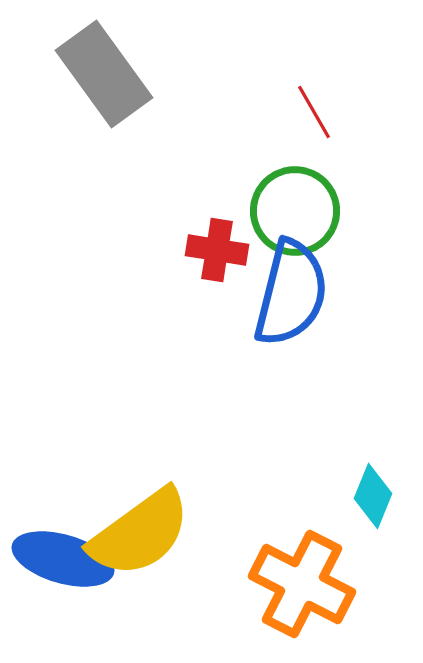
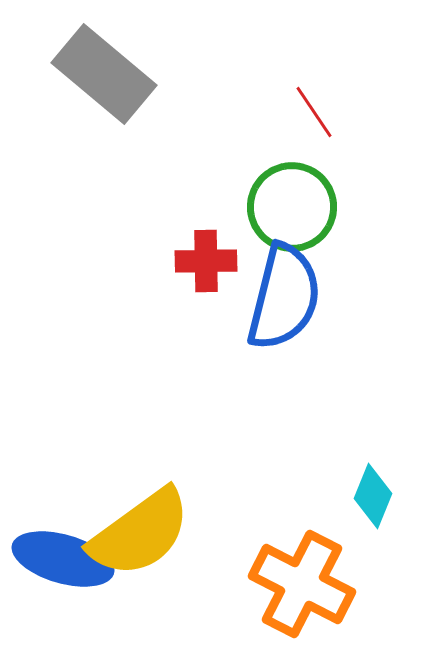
gray rectangle: rotated 14 degrees counterclockwise
red line: rotated 4 degrees counterclockwise
green circle: moved 3 px left, 4 px up
red cross: moved 11 px left, 11 px down; rotated 10 degrees counterclockwise
blue semicircle: moved 7 px left, 4 px down
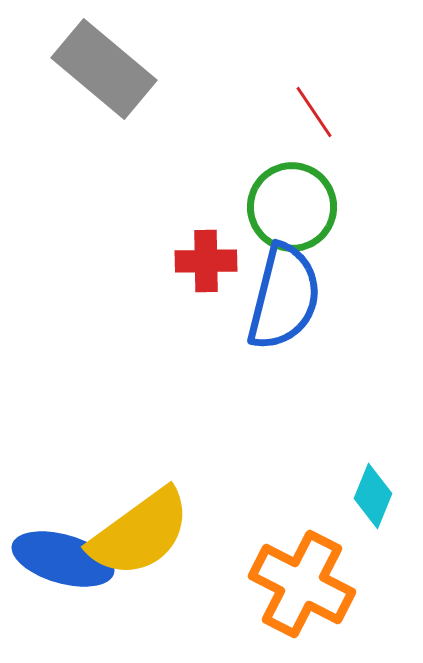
gray rectangle: moved 5 px up
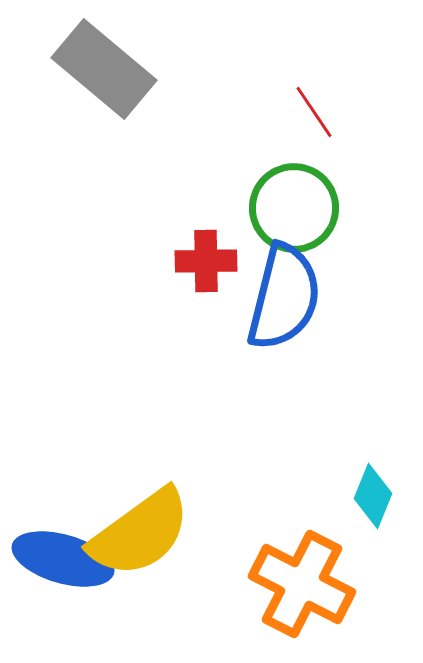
green circle: moved 2 px right, 1 px down
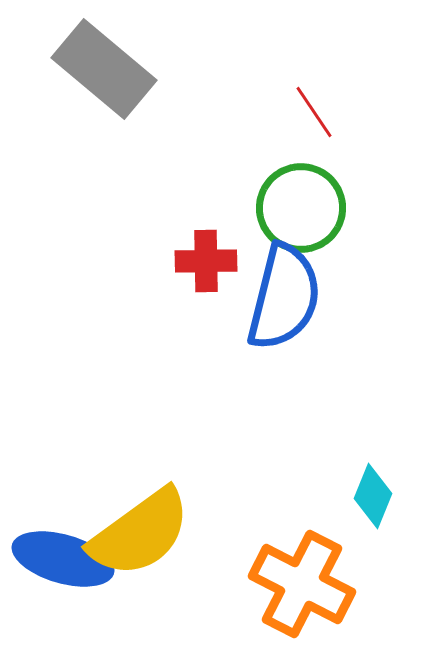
green circle: moved 7 px right
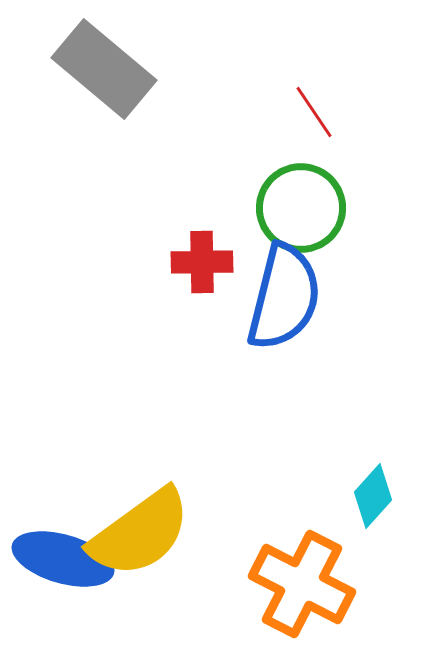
red cross: moved 4 px left, 1 px down
cyan diamond: rotated 20 degrees clockwise
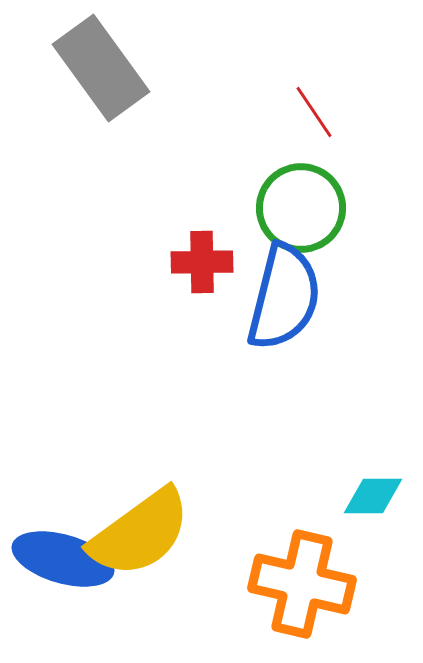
gray rectangle: moved 3 px left, 1 px up; rotated 14 degrees clockwise
cyan diamond: rotated 48 degrees clockwise
orange cross: rotated 14 degrees counterclockwise
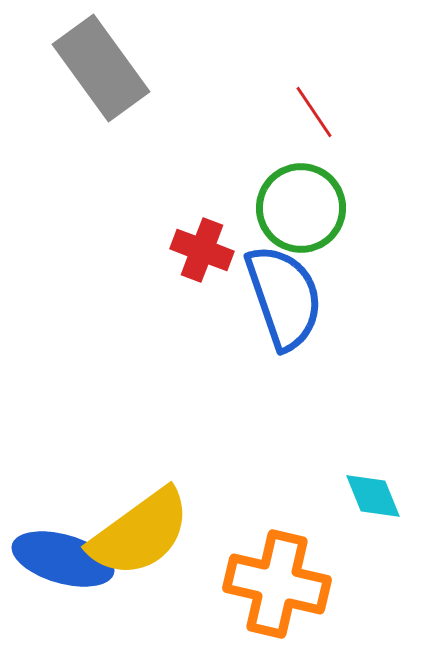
red cross: moved 12 px up; rotated 22 degrees clockwise
blue semicircle: rotated 33 degrees counterclockwise
cyan diamond: rotated 68 degrees clockwise
orange cross: moved 25 px left
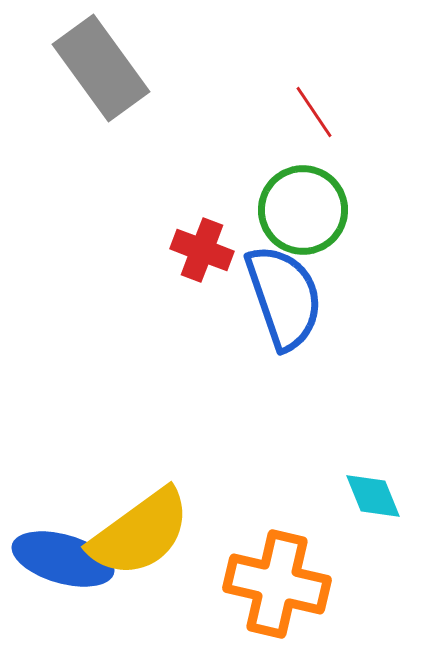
green circle: moved 2 px right, 2 px down
